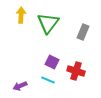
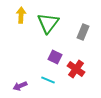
purple square: moved 3 px right, 5 px up
red cross: moved 2 px up; rotated 18 degrees clockwise
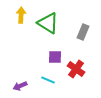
green triangle: rotated 35 degrees counterclockwise
purple square: rotated 24 degrees counterclockwise
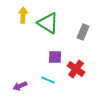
yellow arrow: moved 2 px right
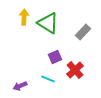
yellow arrow: moved 1 px right, 2 px down
gray rectangle: rotated 21 degrees clockwise
purple square: rotated 24 degrees counterclockwise
red cross: moved 1 px left, 1 px down; rotated 12 degrees clockwise
cyan line: moved 1 px up
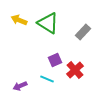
yellow arrow: moved 5 px left, 3 px down; rotated 70 degrees counterclockwise
purple square: moved 3 px down
cyan line: moved 1 px left
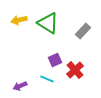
yellow arrow: rotated 35 degrees counterclockwise
gray rectangle: moved 1 px up
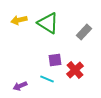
gray rectangle: moved 1 px right, 1 px down
purple square: rotated 16 degrees clockwise
